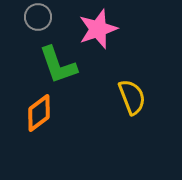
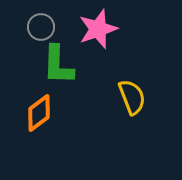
gray circle: moved 3 px right, 10 px down
green L-shape: rotated 21 degrees clockwise
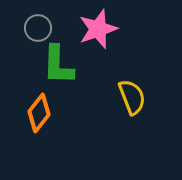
gray circle: moved 3 px left, 1 px down
orange diamond: rotated 15 degrees counterclockwise
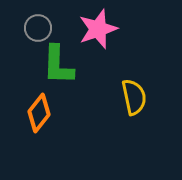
yellow semicircle: moved 2 px right; rotated 9 degrees clockwise
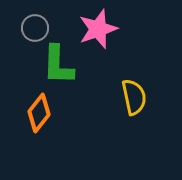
gray circle: moved 3 px left
